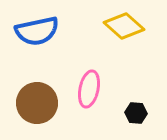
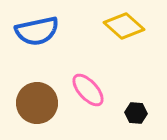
pink ellipse: moved 1 px left, 1 px down; rotated 54 degrees counterclockwise
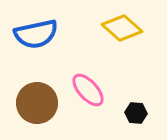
yellow diamond: moved 2 px left, 2 px down
blue semicircle: moved 1 px left, 3 px down
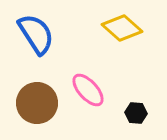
blue semicircle: rotated 111 degrees counterclockwise
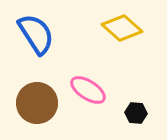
pink ellipse: rotated 15 degrees counterclockwise
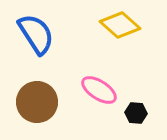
yellow diamond: moved 2 px left, 3 px up
pink ellipse: moved 11 px right
brown circle: moved 1 px up
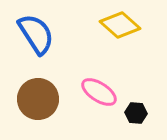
pink ellipse: moved 2 px down
brown circle: moved 1 px right, 3 px up
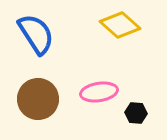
pink ellipse: rotated 42 degrees counterclockwise
